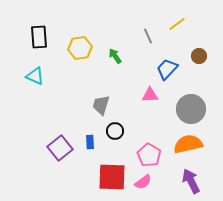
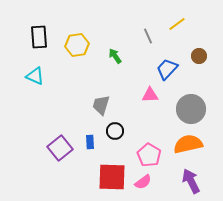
yellow hexagon: moved 3 px left, 3 px up
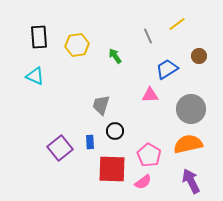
blue trapezoid: rotated 15 degrees clockwise
red square: moved 8 px up
